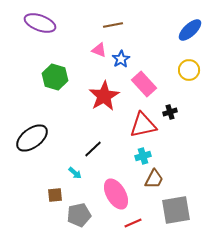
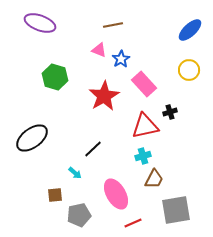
red triangle: moved 2 px right, 1 px down
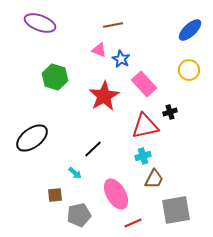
blue star: rotated 12 degrees counterclockwise
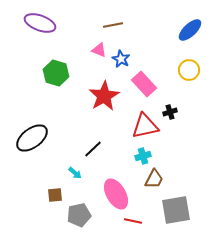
green hexagon: moved 1 px right, 4 px up
red line: moved 2 px up; rotated 36 degrees clockwise
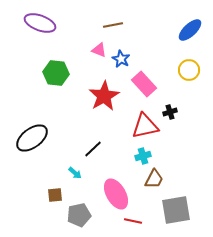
green hexagon: rotated 10 degrees counterclockwise
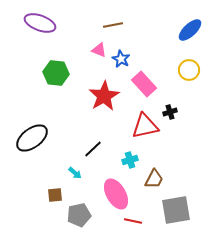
cyan cross: moved 13 px left, 4 px down
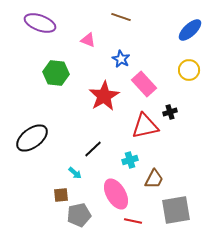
brown line: moved 8 px right, 8 px up; rotated 30 degrees clockwise
pink triangle: moved 11 px left, 10 px up
brown square: moved 6 px right
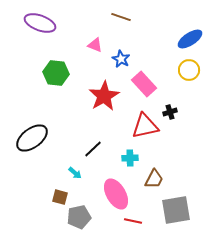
blue ellipse: moved 9 px down; rotated 10 degrees clockwise
pink triangle: moved 7 px right, 5 px down
cyan cross: moved 2 px up; rotated 14 degrees clockwise
brown square: moved 1 px left, 2 px down; rotated 21 degrees clockwise
gray pentagon: moved 2 px down
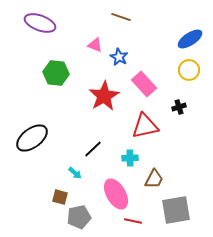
blue star: moved 2 px left, 2 px up
black cross: moved 9 px right, 5 px up
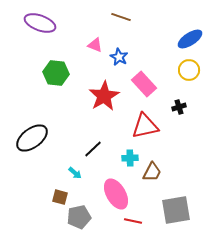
brown trapezoid: moved 2 px left, 7 px up
